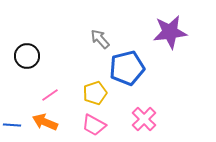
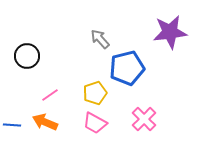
pink trapezoid: moved 1 px right, 2 px up
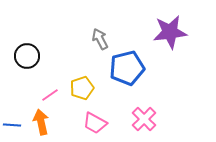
gray arrow: rotated 15 degrees clockwise
yellow pentagon: moved 13 px left, 5 px up
orange arrow: moved 4 px left; rotated 55 degrees clockwise
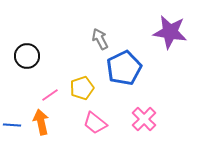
purple star: rotated 16 degrees clockwise
blue pentagon: moved 3 px left; rotated 12 degrees counterclockwise
pink trapezoid: rotated 10 degrees clockwise
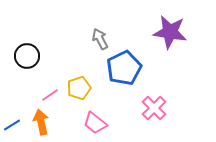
yellow pentagon: moved 3 px left
pink cross: moved 10 px right, 11 px up
blue line: rotated 36 degrees counterclockwise
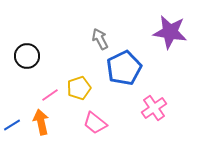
pink cross: rotated 10 degrees clockwise
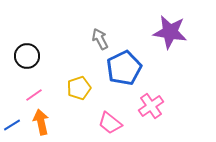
pink line: moved 16 px left
pink cross: moved 3 px left, 2 px up
pink trapezoid: moved 15 px right
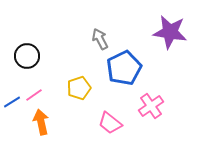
blue line: moved 23 px up
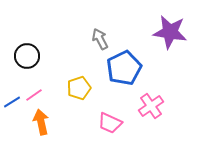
pink trapezoid: rotated 15 degrees counterclockwise
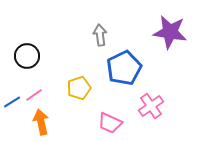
gray arrow: moved 4 px up; rotated 20 degrees clockwise
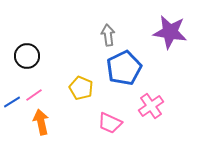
gray arrow: moved 8 px right
yellow pentagon: moved 2 px right; rotated 30 degrees counterclockwise
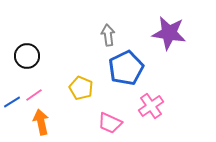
purple star: moved 1 px left, 1 px down
blue pentagon: moved 2 px right
